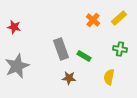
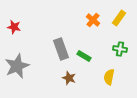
yellow rectangle: rotated 14 degrees counterclockwise
brown star: rotated 16 degrees clockwise
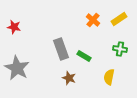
yellow rectangle: moved 1 px down; rotated 21 degrees clockwise
gray star: moved 2 px down; rotated 20 degrees counterclockwise
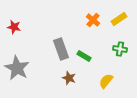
yellow semicircle: moved 3 px left, 4 px down; rotated 28 degrees clockwise
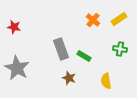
yellow semicircle: rotated 49 degrees counterclockwise
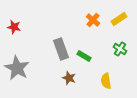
green cross: rotated 24 degrees clockwise
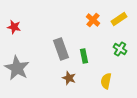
green rectangle: rotated 48 degrees clockwise
yellow semicircle: rotated 21 degrees clockwise
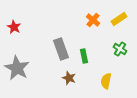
red star: rotated 16 degrees clockwise
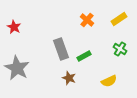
orange cross: moved 6 px left
green rectangle: rotated 72 degrees clockwise
yellow semicircle: moved 3 px right; rotated 126 degrees counterclockwise
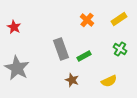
brown star: moved 3 px right, 2 px down
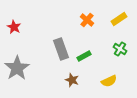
gray star: rotated 10 degrees clockwise
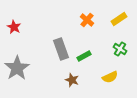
yellow semicircle: moved 1 px right, 4 px up
